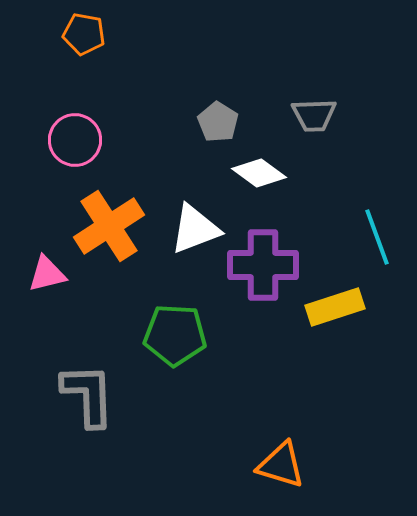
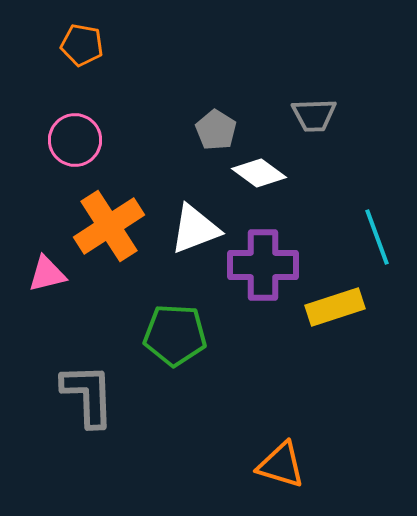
orange pentagon: moved 2 px left, 11 px down
gray pentagon: moved 2 px left, 8 px down
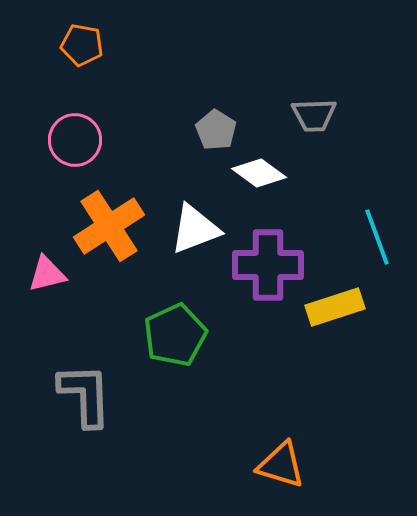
purple cross: moved 5 px right
green pentagon: rotated 28 degrees counterclockwise
gray L-shape: moved 3 px left
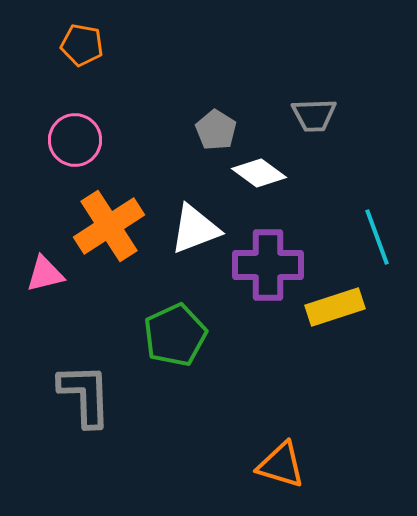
pink triangle: moved 2 px left
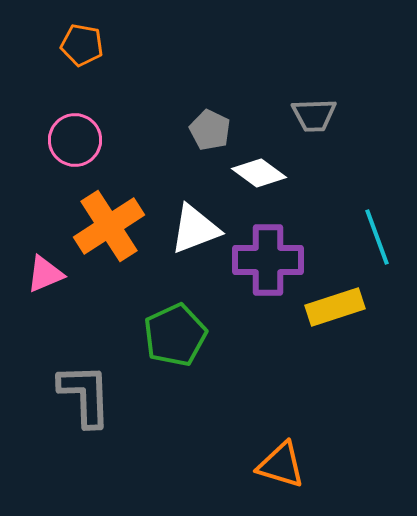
gray pentagon: moved 6 px left; rotated 6 degrees counterclockwise
purple cross: moved 5 px up
pink triangle: rotated 9 degrees counterclockwise
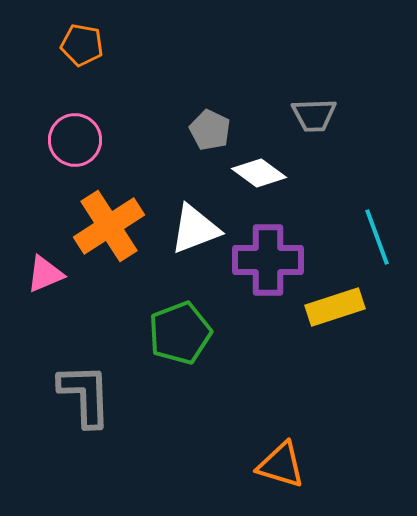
green pentagon: moved 5 px right, 2 px up; rotated 4 degrees clockwise
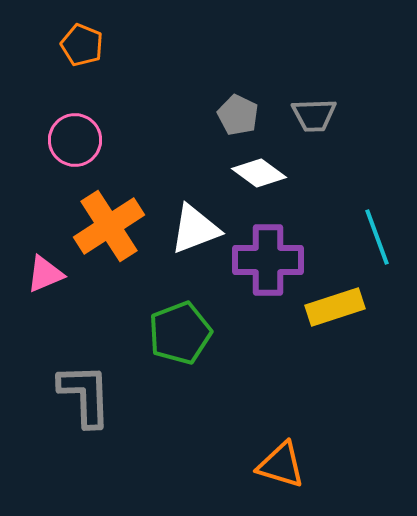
orange pentagon: rotated 12 degrees clockwise
gray pentagon: moved 28 px right, 15 px up
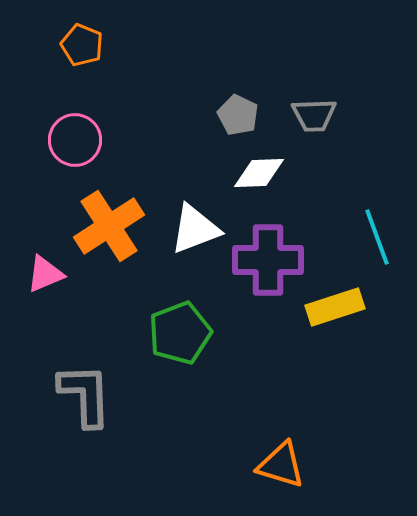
white diamond: rotated 38 degrees counterclockwise
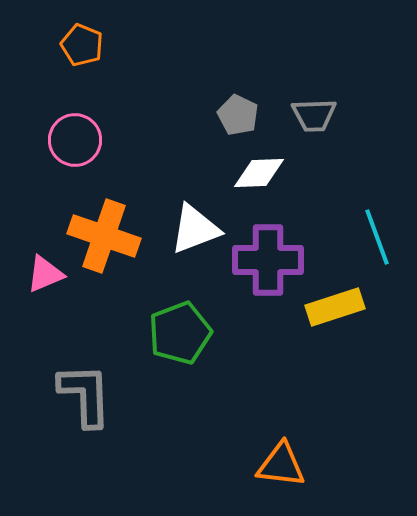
orange cross: moved 5 px left, 10 px down; rotated 38 degrees counterclockwise
orange triangle: rotated 10 degrees counterclockwise
